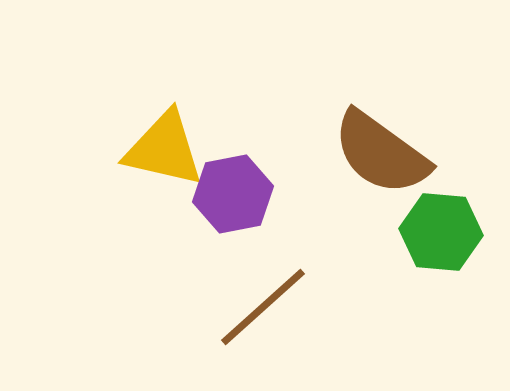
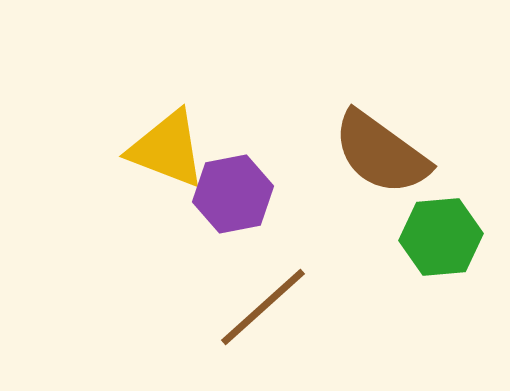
yellow triangle: moved 3 px right; rotated 8 degrees clockwise
green hexagon: moved 5 px down; rotated 10 degrees counterclockwise
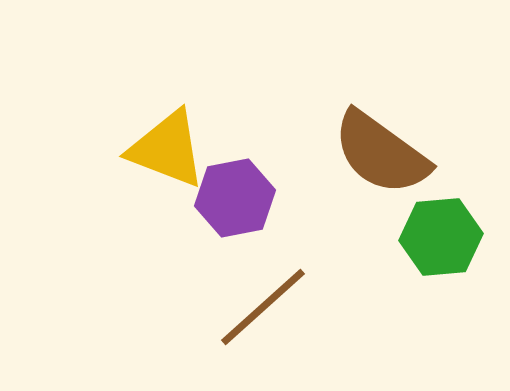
purple hexagon: moved 2 px right, 4 px down
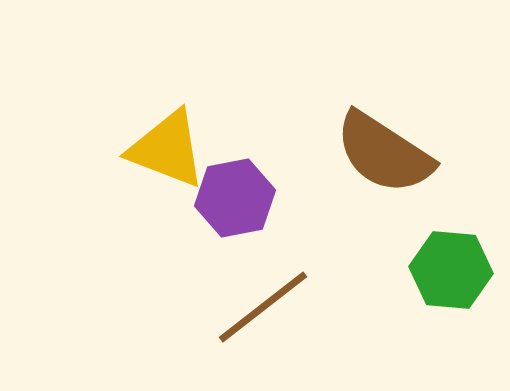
brown semicircle: moved 3 px right; rotated 3 degrees counterclockwise
green hexagon: moved 10 px right, 33 px down; rotated 10 degrees clockwise
brown line: rotated 4 degrees clockwise
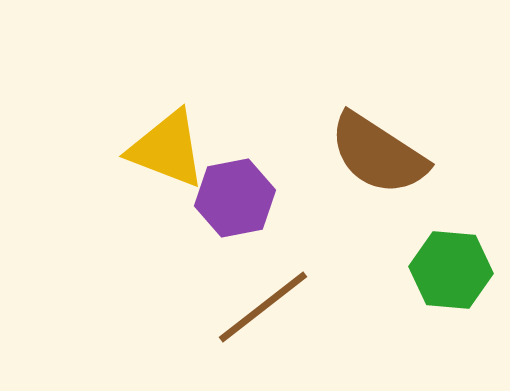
brown semicircle: moved 6 px left, 1 px down
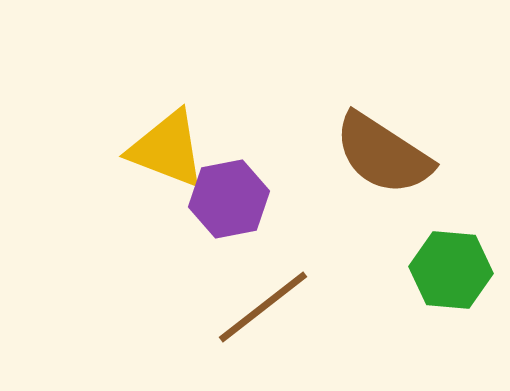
brown semicircle: moved 5 px right
purple hexagon: moved 6 px left, 1 px down
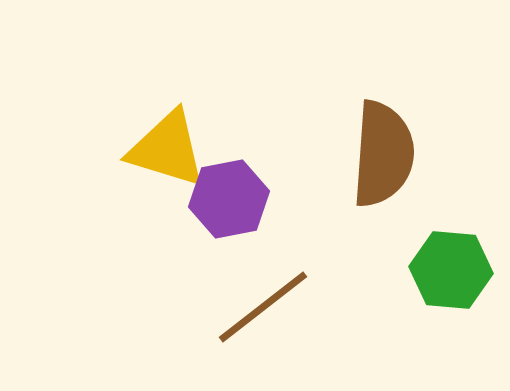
yellow triangle: rotated 4 degrees counterclockwise
brown semicircle: rotated 119 degrees counterclockwise
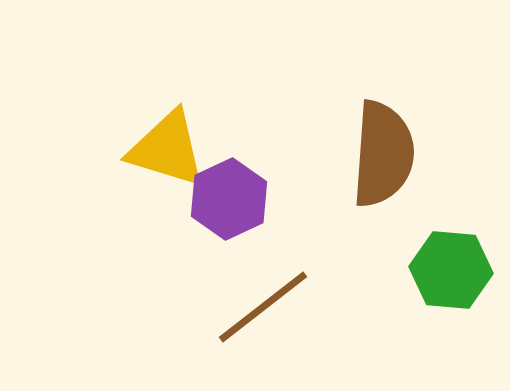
purple hexagon: rotated 14 degrees counterclockwise
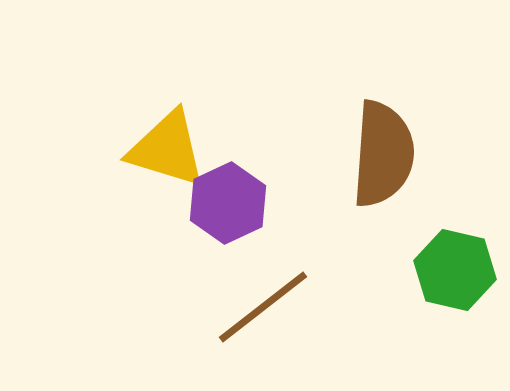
purple hexagon: moved 1 px left, 4 px down
green hexagon: moved 4 px right; rotated 8 degrees clockwise
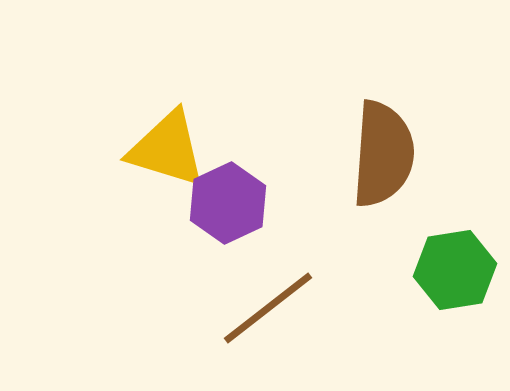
green hexagon: rotated 22 degrees counterclockwise
brown line: moved 5 px right, 1 px down
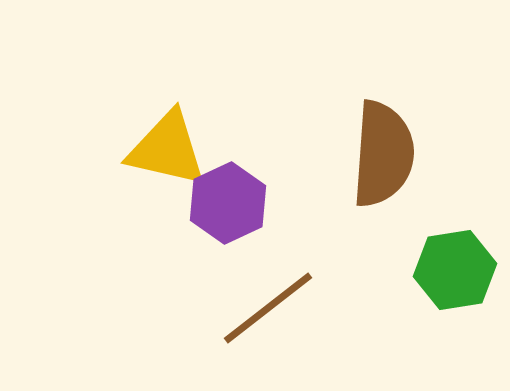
yellow triangle: rotated 4 degrees counterclockwise
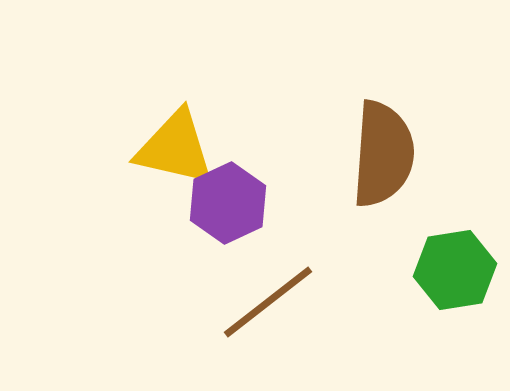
yellow triangle: moved 8 px right, 1 px up
brown line: moved 6 px up
